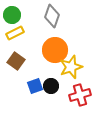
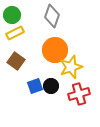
red cross: moved 1 px left, 1 px up
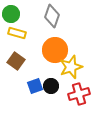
green circle: moved 1 px left, 1 px up
yellow rectangle: moved 2 px right; rotated 42 degrees clockwise
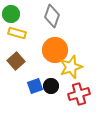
brown square: rotated 12 degrees clockwise
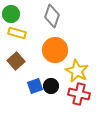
yellow star: moved 6 px right, 4 px down; rotated 25 degrees counterclockwise
red cross: rotated 30 degrees clockwise
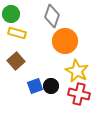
orange circle: moved 10 px right, 9 px up
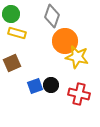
brown square: moved 4 px left, 2 px down; rotated 18 degrees clockwise
yellow star: moved 14 px up; rotated 15 degrees counterclockwise
black circle: moved 1 px up
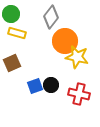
gray diamond: moved 1 px left, 1 px down; rotated 20 degrees clockwise
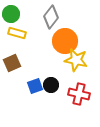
yellow star: moved 1 px left, 3 px down
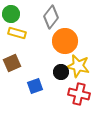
yellow star: moved 2 px right, 6 px down
black circle: moved 10 px right, 13 px up
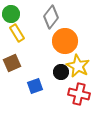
yellow rectangle: rotated 42 degrees clockwise
yellow star: rotated 15 degrees clockwise
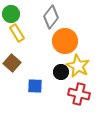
brown square: rotated 24 degrees counterclockwise
blue square: rotated 21 degrees clockwise
